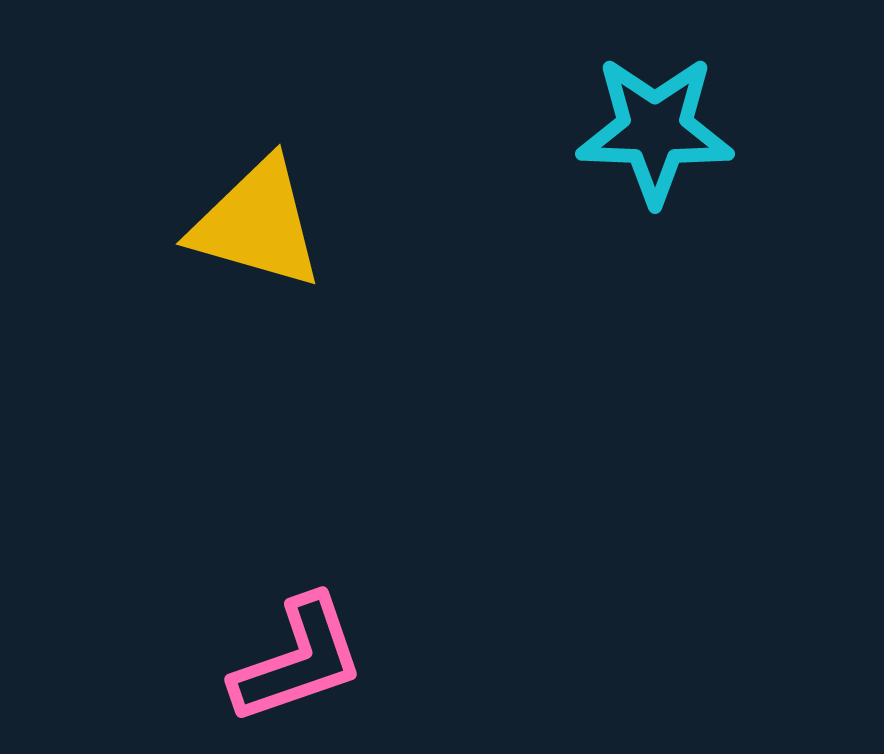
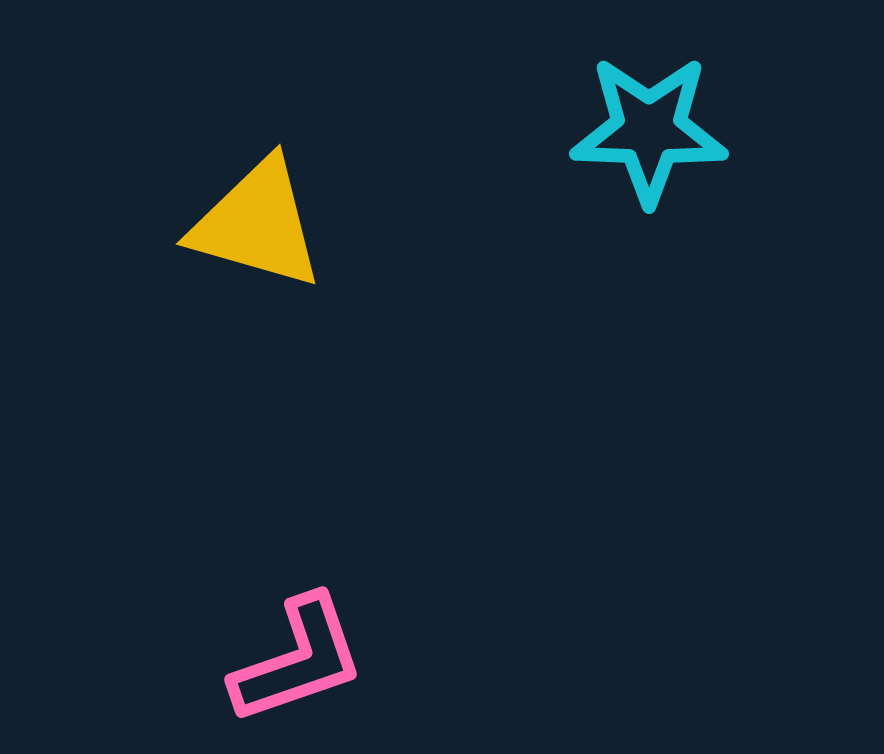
cyan star: moved 6 px left
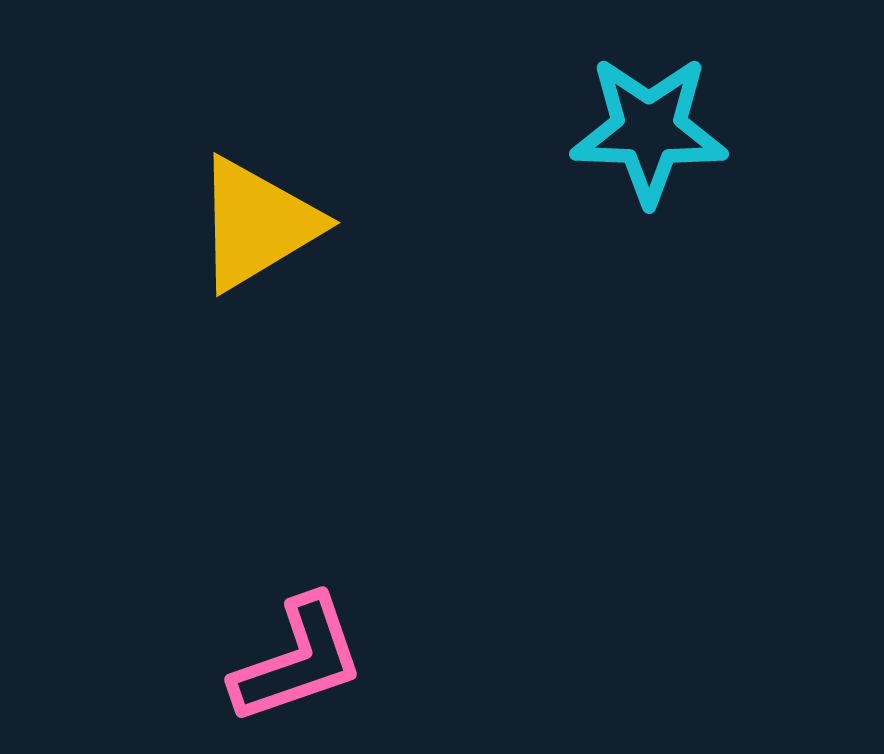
yellow triangle: rotated 47 degrees counterclockwise
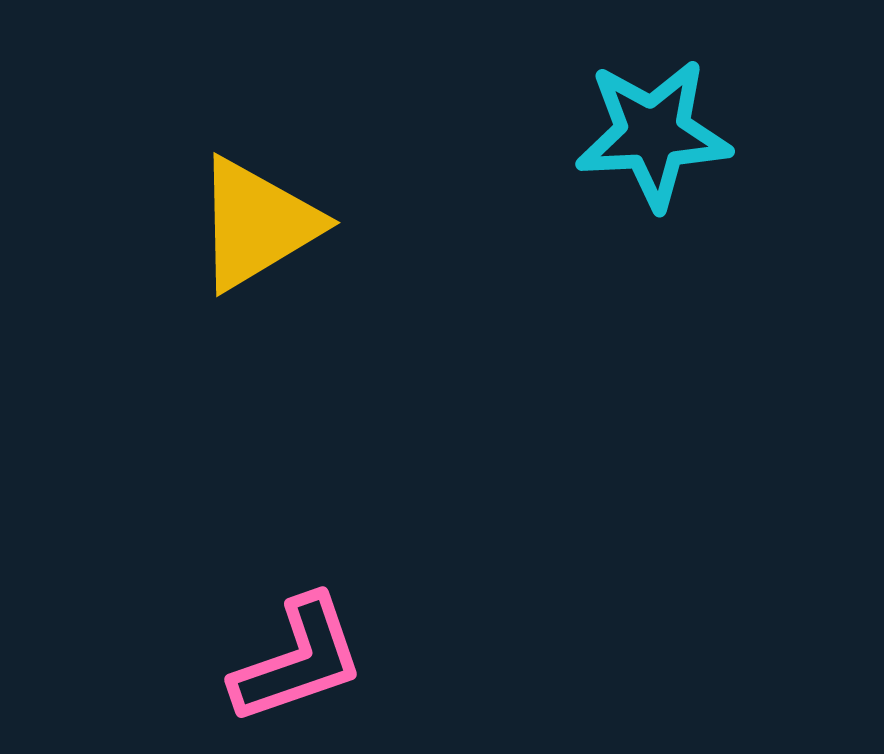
cyan star: moved 4 px right, 4 px down; rotated 5 degrees counterclockwise
